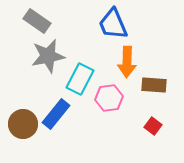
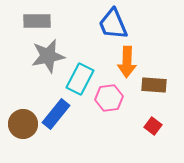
gray rectangle: rotated 36 degrees counterclockwise
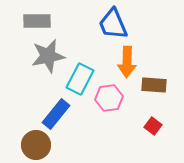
brown circle: moved 13 px right, 21 px down
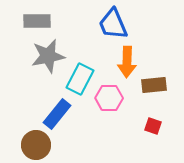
brown rectangle: rotated 10 degrees counterclockwise
pink hexagon: rotated 8 degrees clockwise
blue rectangle: moved 1 px right
red square: rotated 18 degrees counterclockwise
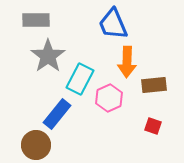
gray rectangle: moved 1 px left, 1 px up
gray star: rotated 24 degrees counterclockwise
pink hexagon: rotated 24 degrees counterclockwise
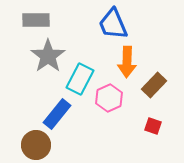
brown rectangle: rotated 40 degrees counterclockwise
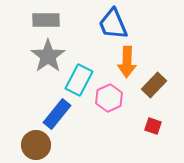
gray rectangle: moved 10 px right
cyan rectangle: moved 1 px left, 1 px down
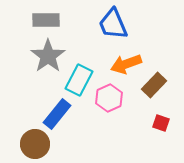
orange arrow: moved 1 px left, 2 px down; rotated 68 degrees clockwise
red square: moved 8 px right, 3 px up
brown circle: moved 1 px left, 1 px up
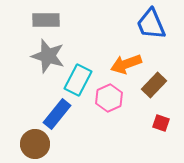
blue trapezoid: moved 38 px right
gray star: rotated 20 degrees counterclockwise
cyan rectangle: moved 1 px left
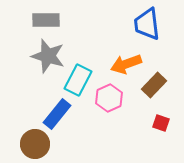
blue trapezoid: moved 4 px left; rotated 16 degrees clockwise
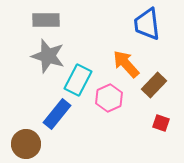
orange arrow: rotated 68 degrees clockwise
brown circle: moved 9 px left
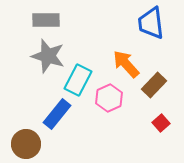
blue trapezoid: moved 4 px right, 1 px up
red square: rotated 30 degrees clockwise
